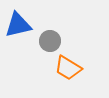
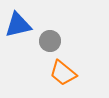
orange trapezoid: moved 5 px left, 5 px down; rotated 8 degrees clockwise
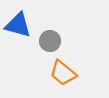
blue triangle: rotated 28 degrees clockwise
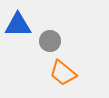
blue triangle: rotated 16 degrees counterclockwise
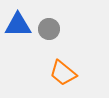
gray circle: moved 1 px left, 12 px up
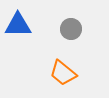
gray circle: moved 22 px right
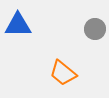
gray circle: moved 24 px right
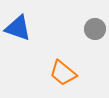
blue triangle: moved 3 px down; rotated 20 degrees clockwise
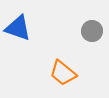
gray circle: moved 3 px left, 2 px down
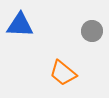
blue triangle: moved 2 px right, 3 px up; rotated 16 degrees counterclockwise
